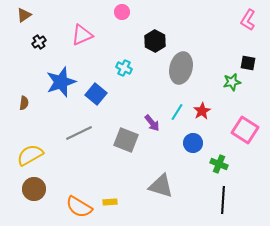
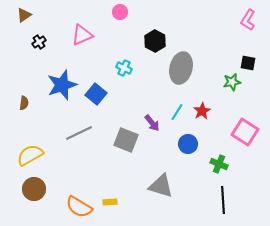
pink circle: moved 2 px left
blue star: moved 1 px right, 3 px down
pink square: moved 2 px down
blue circle: moved 5 px left, 1 px down
black line: rotated 8 degrees counterclockwise
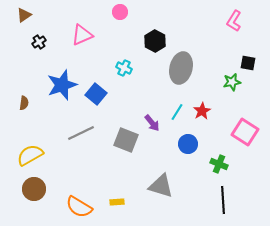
pink L-shape: moved 14 px left, 1 px down
gray line: moved 2 px right
yellow rectangle: moved 7 px right
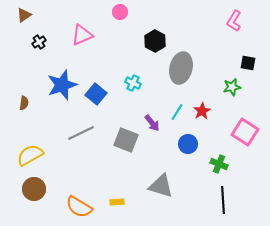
cyan cross: moved 9 px right, 15 px down
green star: moved 5 px down
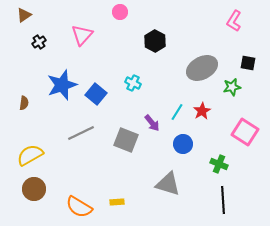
pink triangle: rotated 25 degrees counterclockwise
gray ellipse: moved 21 px right; rotated 48 degrees clockwise
blue circle: moved 5 px left
gray triangle: moved 7 px right, 2 px up
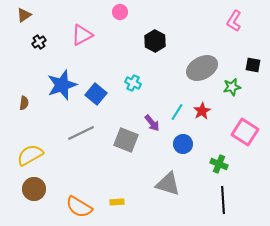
pink triangle: rotated 20 degrees clockwise
black square: moved 5 px right, 2 px down
